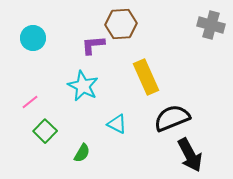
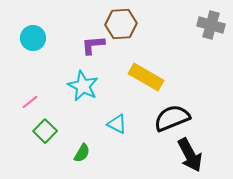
yellow rectangle: rotated 36 degrees counterclockwise
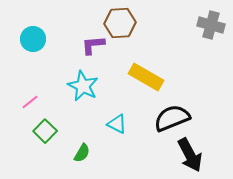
brown hexagon: moved 1 px left, 1 px up
cyan circle: moved 1 px down
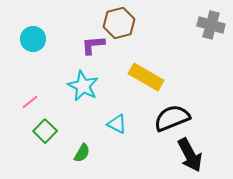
brown hexagon: moved 1 px left; rotated 12 degrees counterclockwise
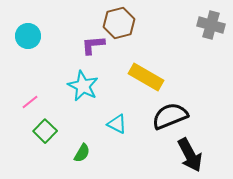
cyan circle: moved 5 px left, 3 px up
black semicircle: moved 2 px left, 2 px up
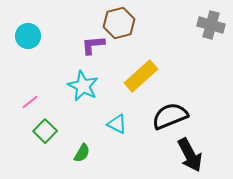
yellow rectangle: moved 5 px left, 1 px up; rotated 72 degrees counterclockwise
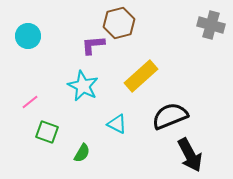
green square: moved 2 px right, 1 px down; rotated 25 degrees counterclockwise
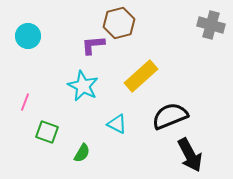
pink line: moved 5 px left; rotated 30 degrees counterclockwise
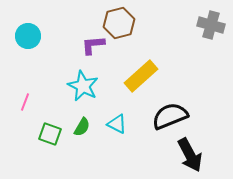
green square: moved 3 px right, 2 px down
green semicircle: moved 26 px up
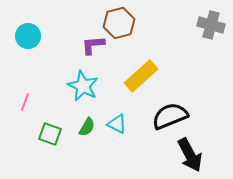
green semicircle: moved 5 px right
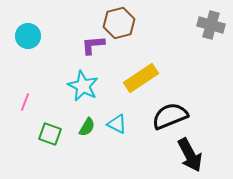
yellow rectangle: moved 2 px down; rotated 8 degrees clockwise
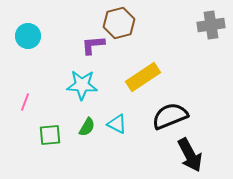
gray cross: rotated 24 degrees counterclockwise
yellow rectangle: moved 2 px right, 1 px up
cyan star: moved 1 px left, 1 px up; rotated 24 degrees counterclockwise
green square: moved 1 px down; rotated 25 degrees counterclockwise
